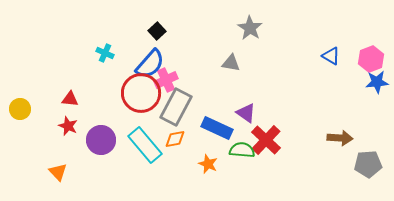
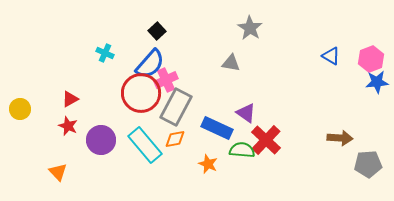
red triangle: rotated 36 degrees counterclockwise
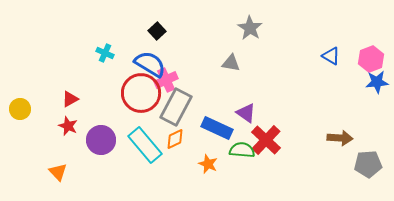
blue semicircle: rotated 100 degrees counterclockwise
orange diamond: rotated 15 degrees counterclockwise
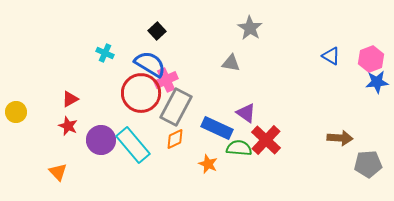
yellow circle: moved 4 px left, 3 px down
cyan rectangle: moved 12 px left
green semicircle: moved 3 px left, 2 px up
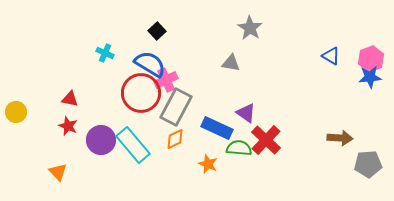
blue star: moved 7 px left, 5 px up
red triangle: rotated 42 degrees clockwise
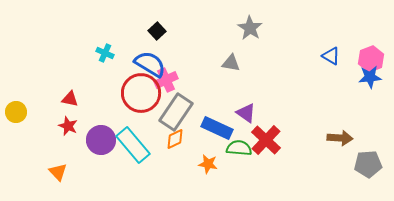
gray rectangle: moved 5 px down; rotated 6 degrees clockwise
orange star: rotated 12 degrees counterclockwise
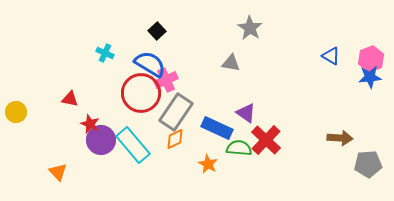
red star: moved 22 px right, 2 px up
orange star: rotated 18 degrees clockwise
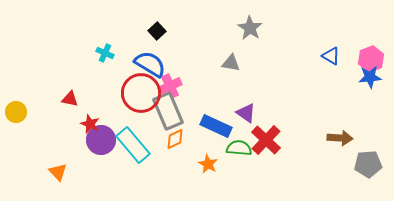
pink cross: moved 4 px right, 6 px down
gray rectangle: moved 8 px left, 1 px up; rotated 57 degrees counterclockwise
blue rectangle: moved 1 px left, 2 px up
